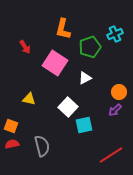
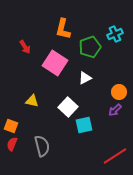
yellow triangle: moved 3 px right, 2 px down
red semicircle: rotated 56 degrees counterclockwise
red line: moved 4 px right, 1 px down
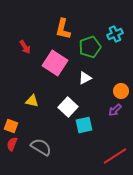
orange circle: moved 2 px right, 1 px up
gray semicircle: moved 1 px left, 1 px down; rotated 45 degrees counterclockwise
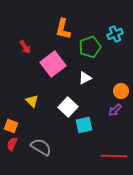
pink square: moved 2 px left, 1 px down; rotated 20 degrees clockwise
yellow triangle: rotated 32 degrees clockwise
red line: moved 1 px left; rotated 35 degrees clockwise
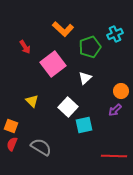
orange L-shape: rotated 60 degrees counterclockwise
white triangle: rotated 16 degrees counterclockwise
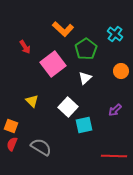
cyan cross: rotated 28 degrees counterclockwise
green pentagon: moved 4 px left, 2 px down; rotated 15 degrees counterclockwise
orange circle: moved 20 px up
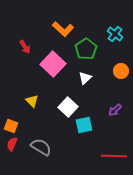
pink square: rotated 10 degrees counterclockwise
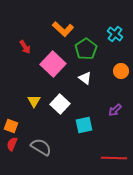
white triangle: rotated 40 degrees counterclockwise
yellow triangle: moved 2 px right; rotated 16 degrees clockwise
white square: moved 8 px left, 3 px up
red line: moved 2 px down
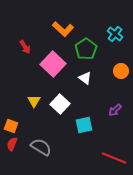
red line: rotated 20 degrees clockwise
